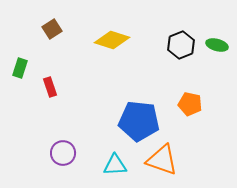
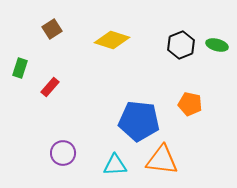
red rectangle: rotated 60 degrees clockwise
orange triangle: rotated 12 degrees counterclockwise
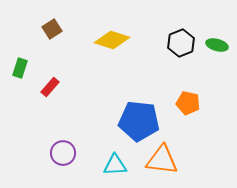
black hexagon: moved 2 px up
orange pentagon: moved 2 px left, 1 px up
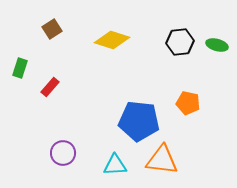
black hexagon: moved 1 px left, 1 px up; rotated 16 degrees clockwise
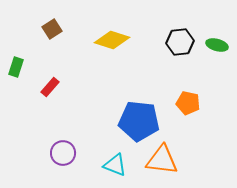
green rectangle: moved 4 px left, 1 px up
cyan triangle: rotated 25 degrees clockwise
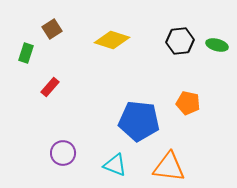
black hexagon: moved 1 px up
green rectangle: moved 10 px right, 14 px up
orange triangle: moved 7 px right, 7 px down
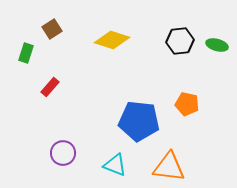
orange pentagon: moved 1 px left, 1 px down
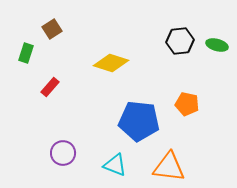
yellow diamond: moved 1 px left, 23 px down
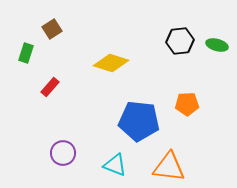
orange pentagon: rotated 15 degrees counterclockwise
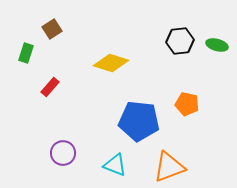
orange pentagon: rotated 15 degrees clockwise
orange triangle: rotated 28 degrees counterclockwise
